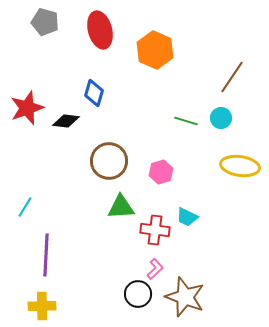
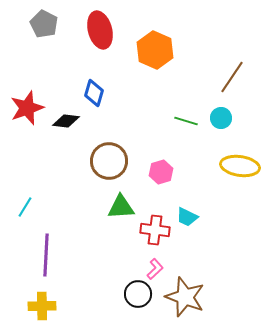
gray pentagon: moved 1 px left, 2 px down; rotated 12 degrees clockwise
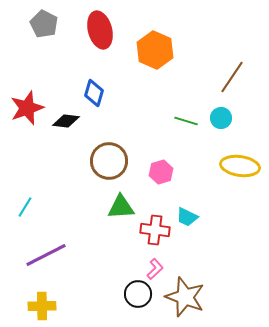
purple line: rotated 60 degrees clockwise
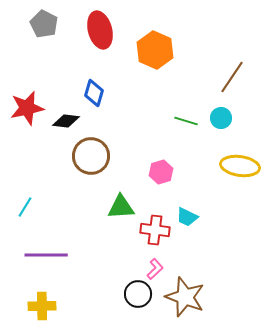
red star: rotated 8 degrees clockwise
brown circle: moved 18 px left, 5 px up
purple line: rotated 27 degrees clockwise
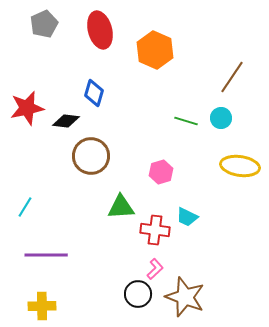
gray pentagon: rotated 20 degrees clockwise
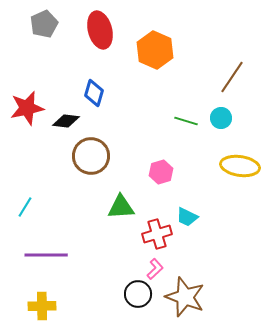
red cross: moved 2 px right, 4 px down; rotated 24 degrees counterclockwise
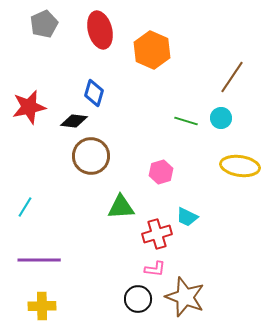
orange hexagon: moved 3 px left
red star: moved 2 px right, 1 px up
black diamond: moved 8 px right
purple line: moved 7 px left, 5 px down
pink L-shape: rotated 50 degrees clockwise
black circle: moved 5 px down
